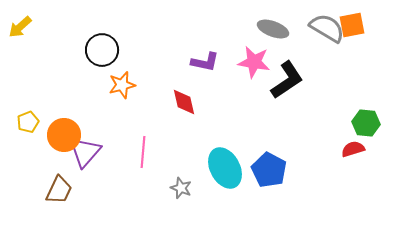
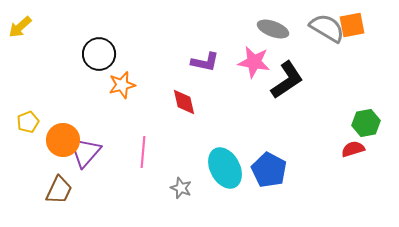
black circle: moved 3 px left, 4 px down
green hexagon: rotated 16 degrees counterclockwise
orange circle: moved 1 px left, 5 px down
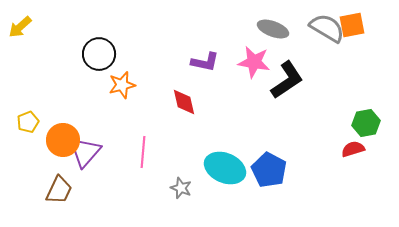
cyan ellipse: rotated 39 degrees counterclockwise
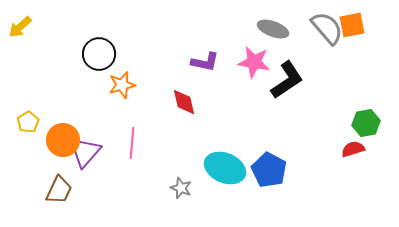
gray semicircle: rotated 18 degrees clockwise
yellow pentagon: rotated 10 degrees counterclockwise
pink line: moved 11 px left, 9 px up
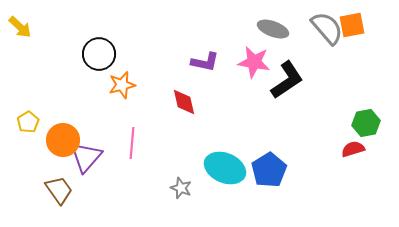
yellow arrow: rotated 95 degrees counterclockwise
purple triangle: moved 1 px right, 5 px down
blue pentagon: rotated 12 degrees clockwise
brown trapezoid: rotated 60 degrees counterclockwise
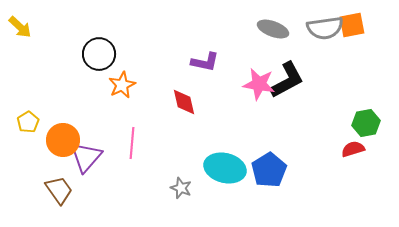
gray semicircle: moved 2 px left; rotated 123 degrees clockwise
pink star: moved 5 px right, 22 px down
black L-shape: rotated 6 degrees clockwise
orange star: rotated 12 degrees counterclockwise
cyan ellipse: rotated 9 degrees counterclockwise
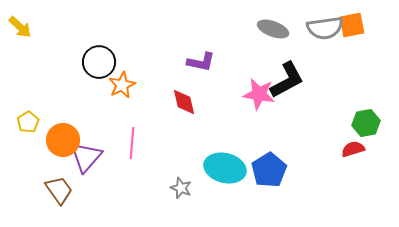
black circle: moved 8 px down
purple L-shape: moved 4 px left
pink star: moved 10 px down
